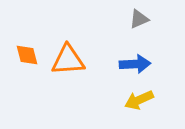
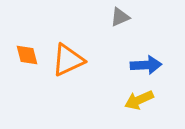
gray triangle: moved 19 px left, 2 px up
orange triangle: rotated 21 degrees counterclockwise
blue arrow: moved 11 px right, 1 px down
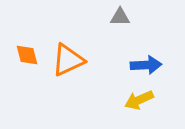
gray triangle: rotated 25 degrees clockwise
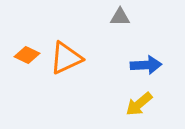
orange diamond: rotated 50 degrees counterclockwise
orange triangle: moved 2 px left, 2 px up
yellow arrow: moved 4 px down; rotated 16 degrees counterclockwise
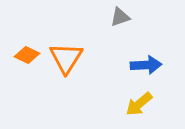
gray triangle: rotated 20 degrees counterclockwise
orange triangle: rotated 33 degrees counterclockwise
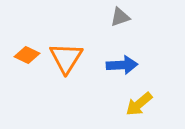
blue arrow: moved 24 px left
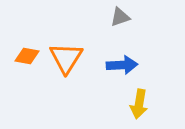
orange diamond: moved 1 px down; rotated 15 degrees counterclockwise
yellow arrow: rotated 40 degrees counterclockwise
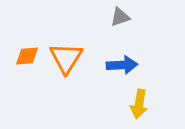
orange diamond: rotated 15 degrees counterclockwise
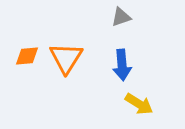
gray triangle: moved 1 px right
blue arrow: rotated 88 degrees clockwise
yellow arrow: rotated 68 degrees counterclockwise
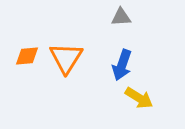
gray triangle: rotated 15 degrees clockwise
blue arrow: rotated 24 degrees clockwise
yellow arrow: moved 6 px up
